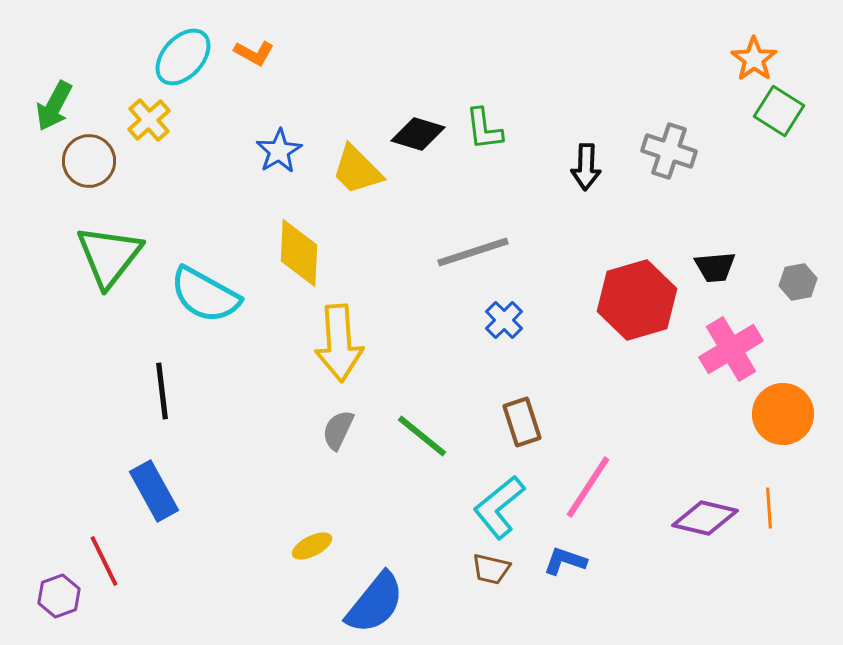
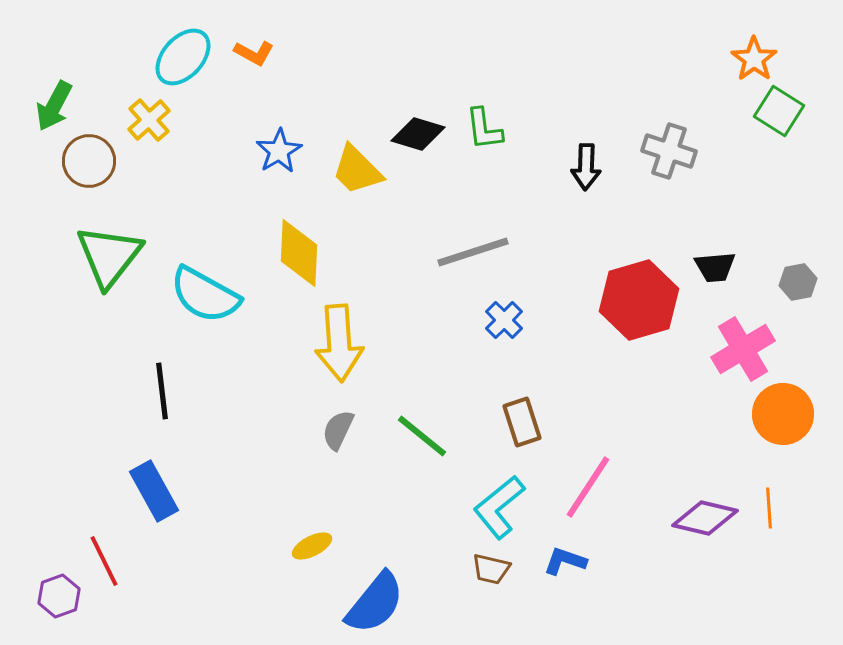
red hexagon: moved 2 px right
pink cross: moved 12 px right
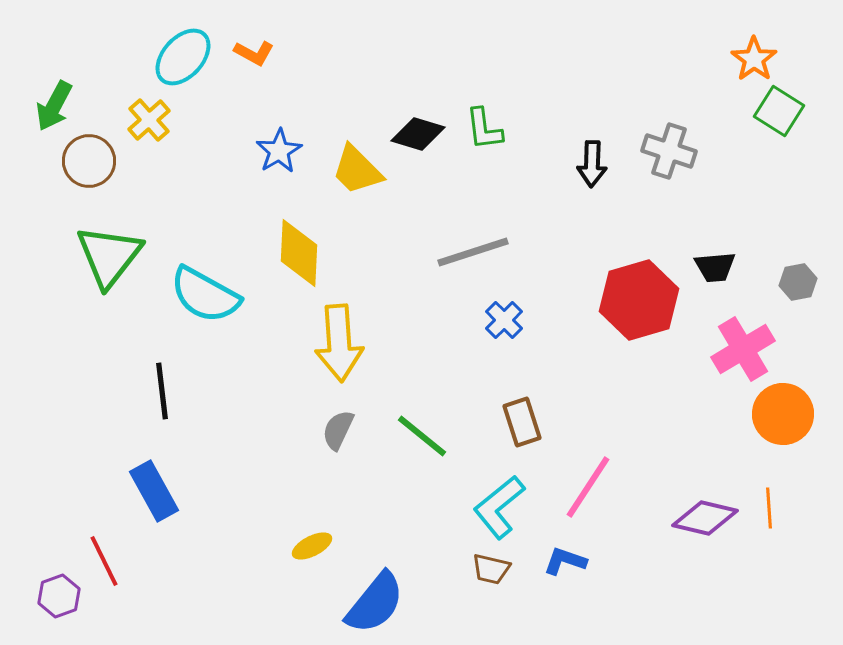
black arrow: moved 6 px right, 3 px up
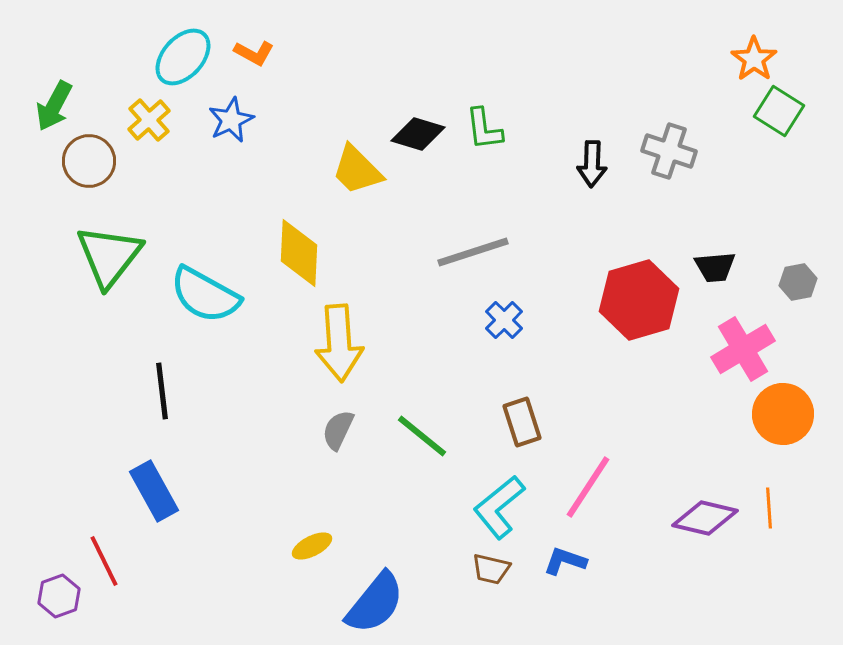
blue star: moved 48 px left, 31 px up; rotated 6 degrees clockwise
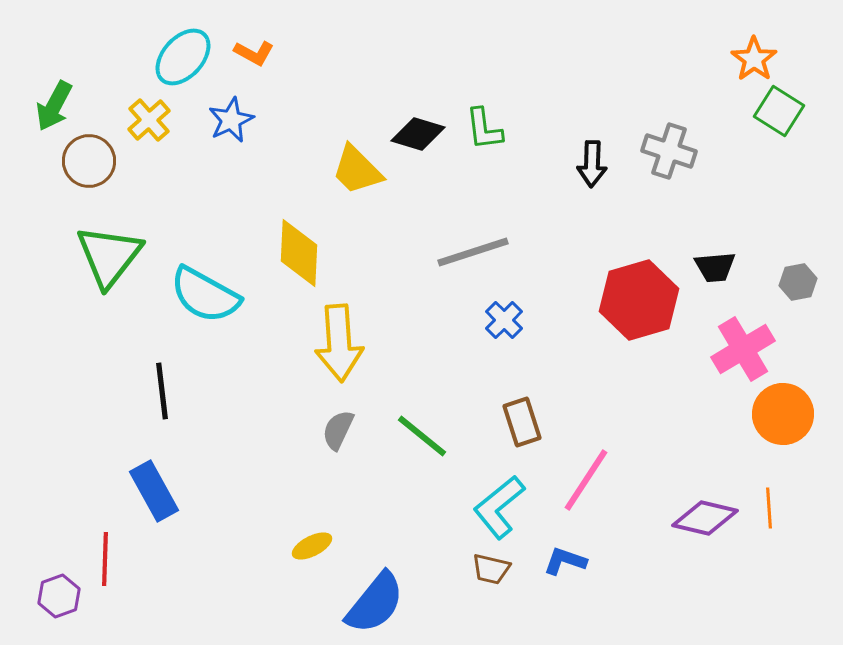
pink line: moved 2 px left, 7 px up
red line: moved 1 px right, 2 px up; rotated 28 degrees clockwise
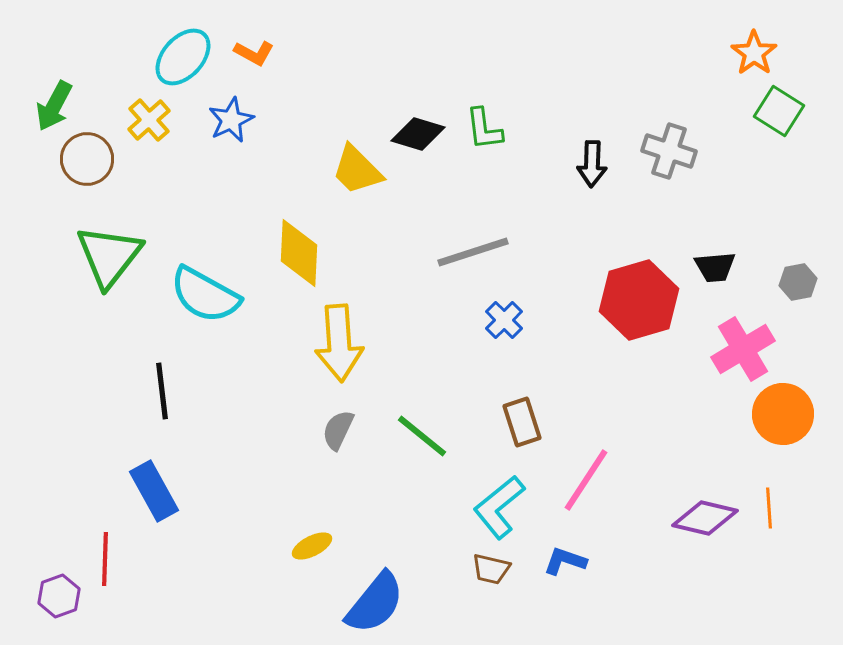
orange star: moved 6 px up
brown circle: moved 2 px left, 2 px up
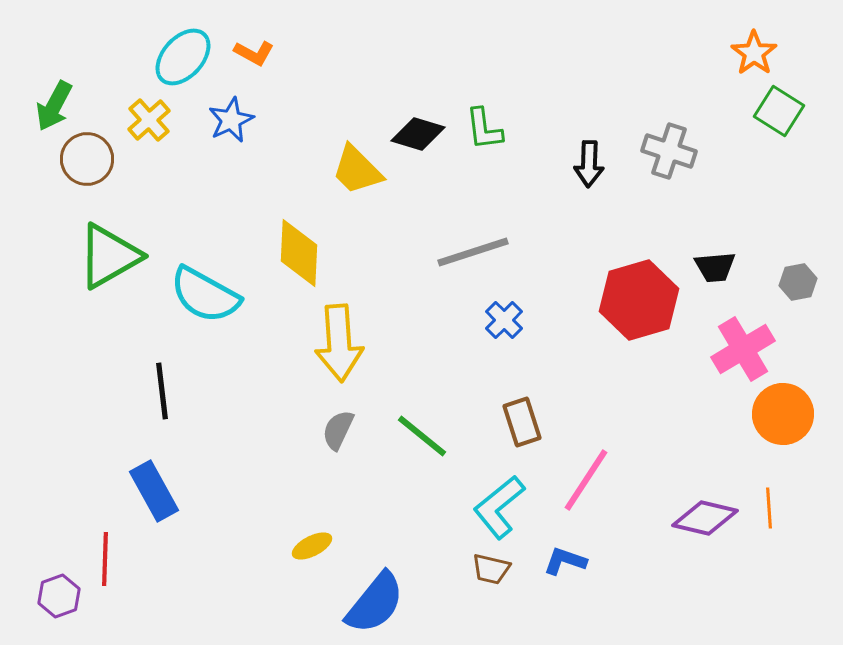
black arrow: moved 3 px left
green triangle: rotated 22 degrees clockwise
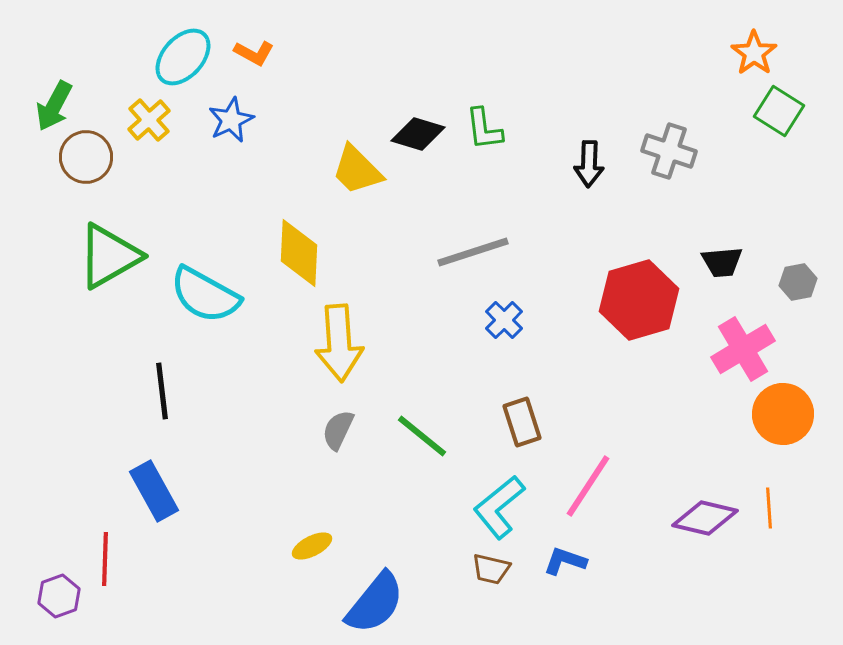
brown circle: moved 1 px left, 2 px up
black trapezoid: moved 7 px right, 5 px up
pink line: moved 2 px right, 6 px down
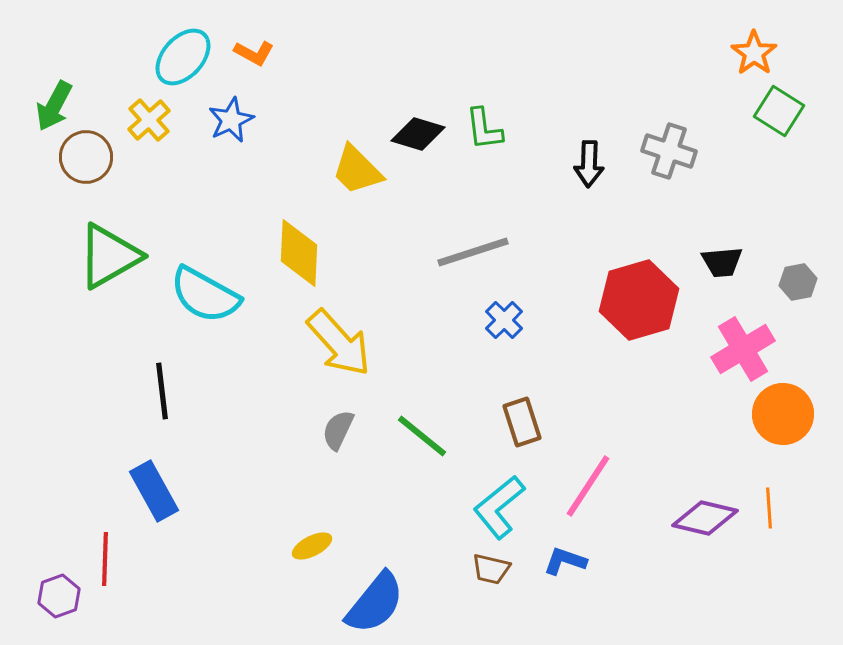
yellow arrow: rotated 38 degrees counterclockwise
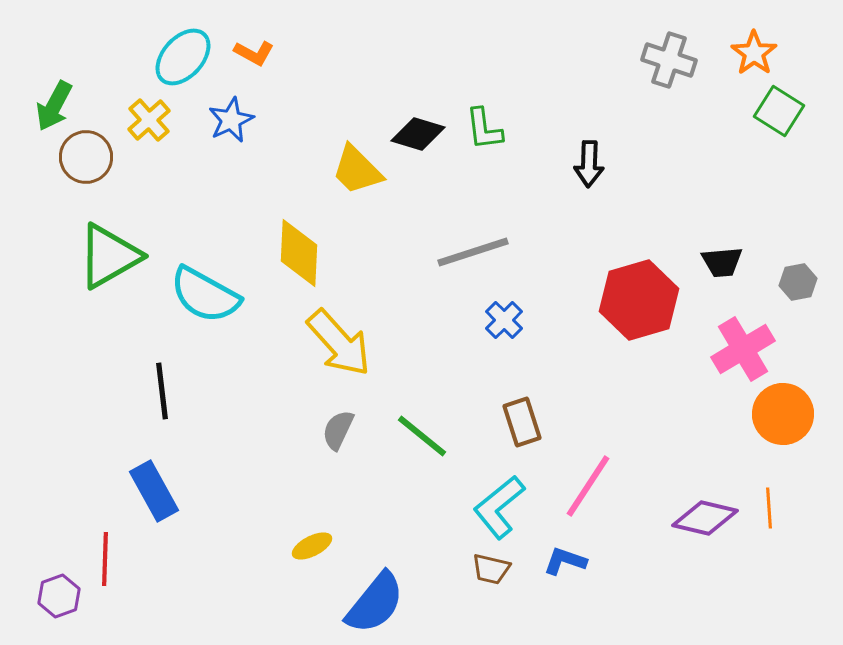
gray cross: moved 91 px up
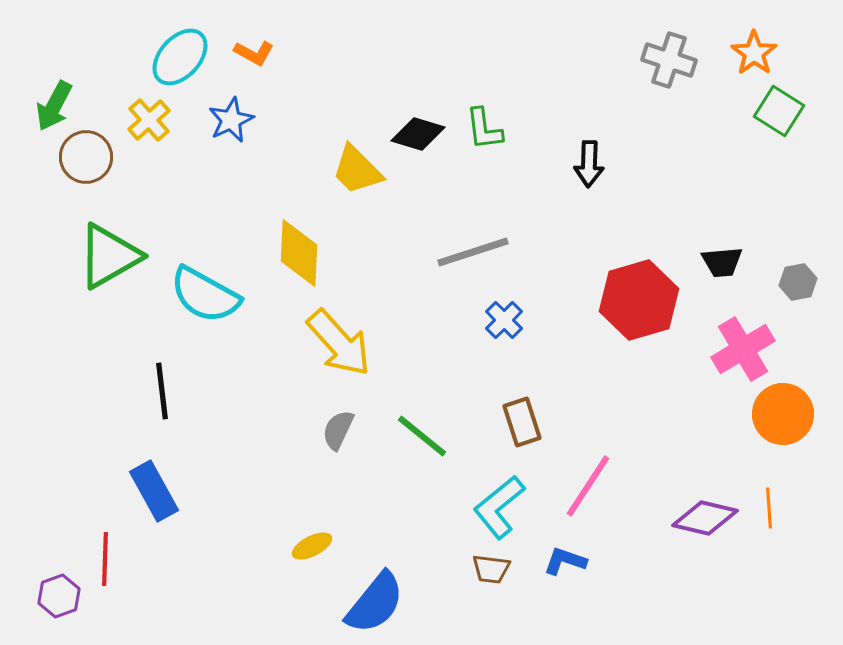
cyan ellipse: moved 3 px left
brown trapezoid: rotated 6 degrees counterclockwise
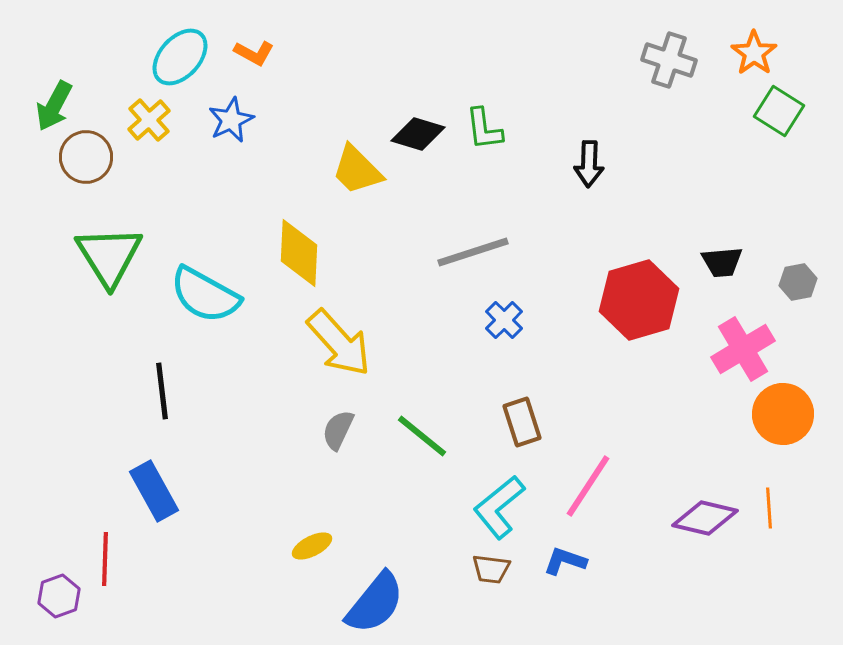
green triangle: rotated 32 degrees counterclockwise
